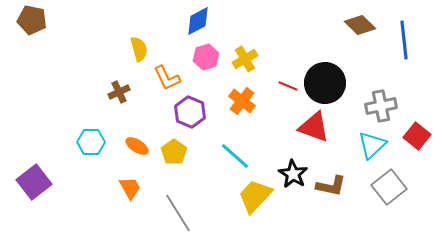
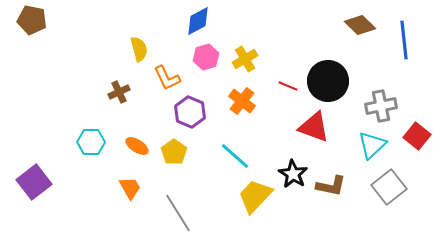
black circle: moved 3 px right, 2 px up
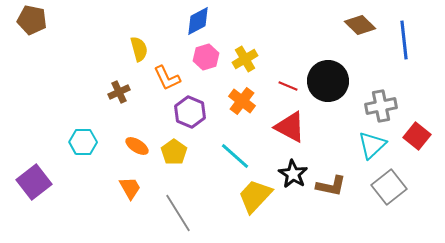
red triangle: moved 24 px left; rotated 8 degrees clockwise
cyan hexagon: moved 8 px left
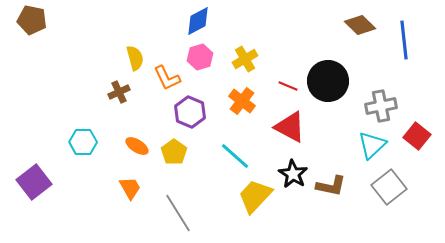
yellow semicircle: moved 4 px left, 9 px down
pink hexagon: moved 6 px left
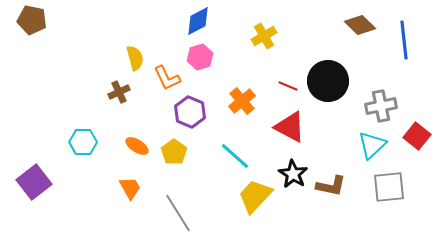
yellow cross: moved 19 px right, 23 px up
orange cross: rotated 12 degrees clockwise
gray square: rotated 32 degrees clockwise
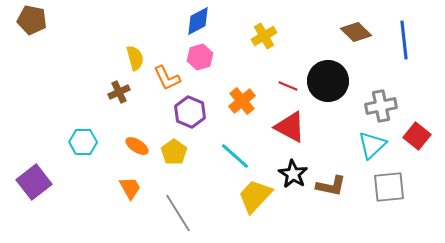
brown diamond: moved 4 px left, 7 px down
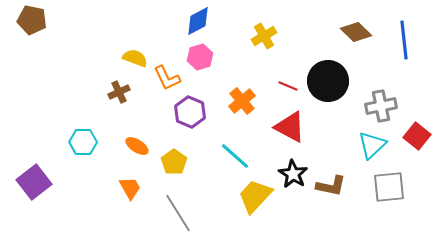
yellow semicircle: rotated 55 degrees counterclockwise
yellow pentagon: moved 10 px down
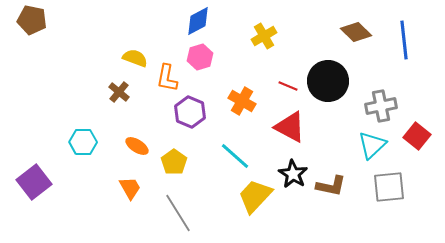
orange L-shape: rotated 36 degrees clockwise
brown cross: rotated 25 degrees counterclockwise
orange cross: rotated 20 degrees counterclockwise
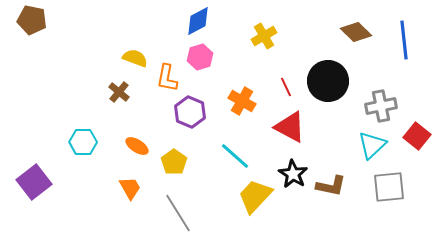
red line: moved 2 px left, 1 px down; rotated 42 degrees clockwise
